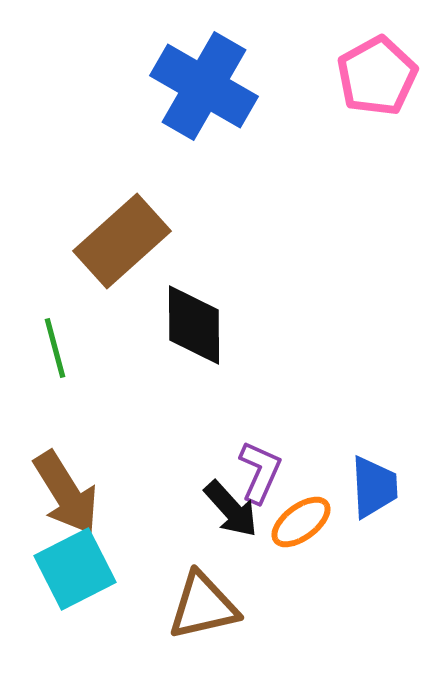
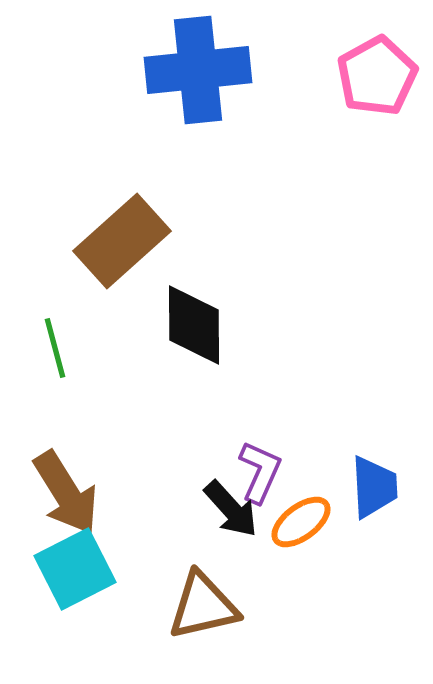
blue cross: moved 6 px left, 16 px up; rotated 36 degrees counterclockwise
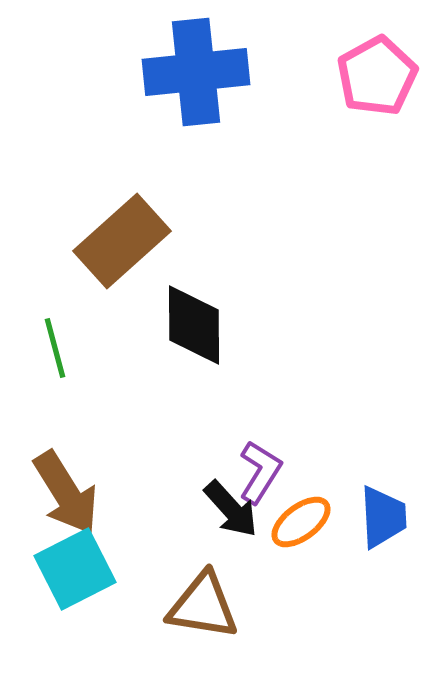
blue cross: moved 2 px left, 2 px down
purple L-shape: rotated 8 degrees clockwise
blue trapezoid: moved 9 px right, 30 px down
brown triangle: rotated 22 degrees clockwise
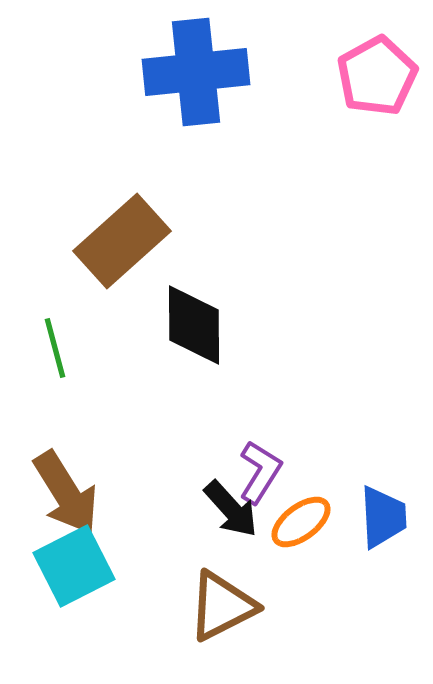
cyan square: moved 1 px left, 3 px up
brown triangle: moved 19 px right; rotated 36 degrees counterclockwise
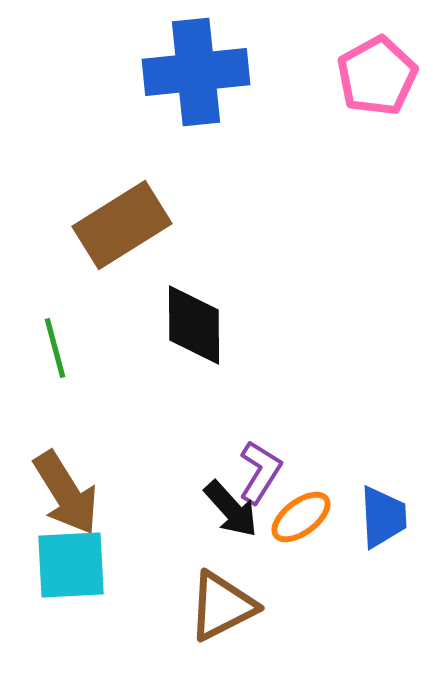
brown rectangle: moved 16 px up; rotated 10 degrees clockwise
orange ellipse: moved 5 px up
cyan square: moved 3 px left, 1 px up; rotated 24 degrees clockwise
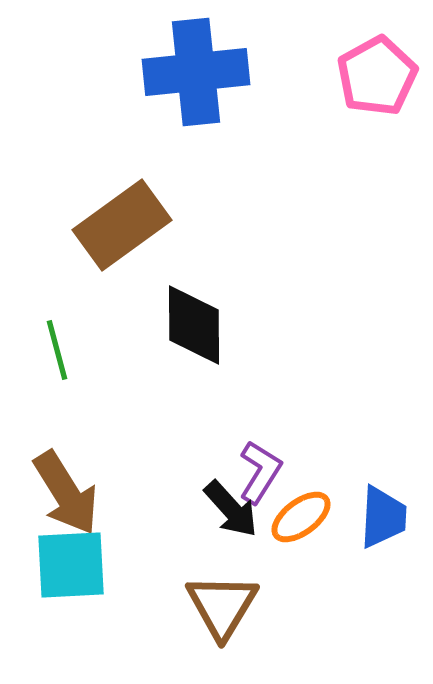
brown rectangle: rotated 4 degrees counterclockwise
green line: moved 2 px right, 2 px down
blue trapezoid: rotated 6 degrees clockwise
brown triangle: rotated 32 degrees counterclockwise
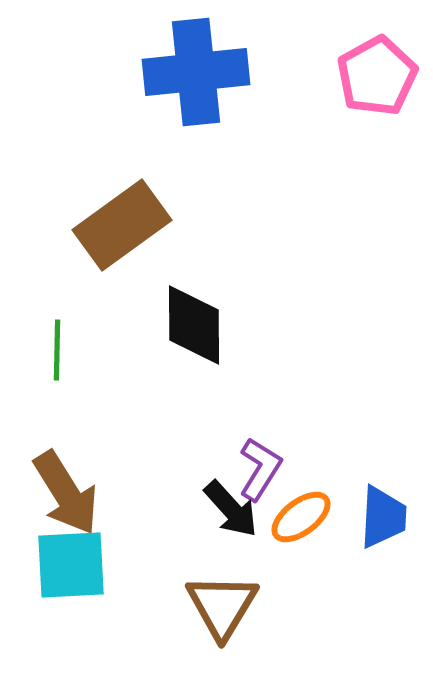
green line: rotated 16 degrees clockwise
purple L-shape: moved 3 px up
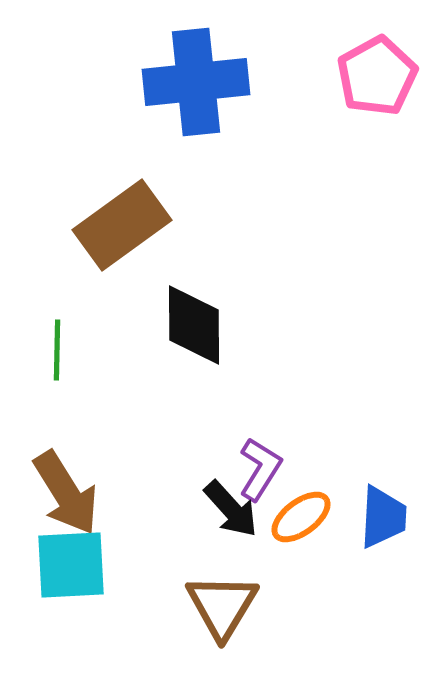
blue cross: moved 10 px down
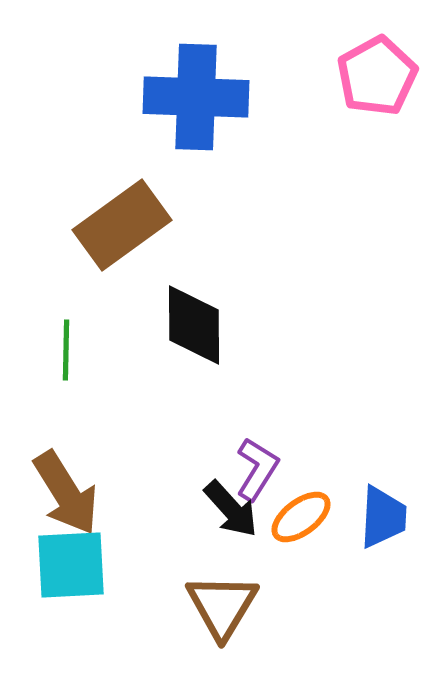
blue cross: moved 15 px down; rotated 8 degrees clockwise
green line: moved 9 px right
purple L-shape: moved 3 px left
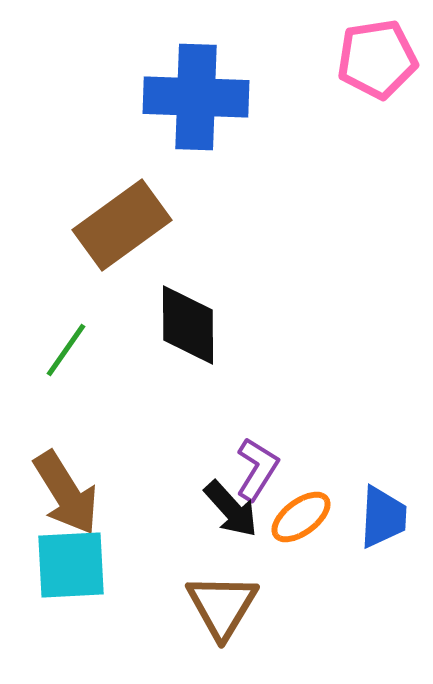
pink pentagon: moved 17 px up; rotated 20 degrees clockwise
black diamond: moved 6 px left
green line: rotated 34 degrees clockwise
